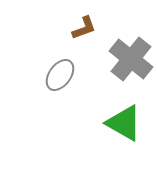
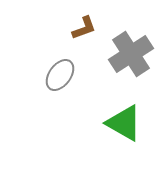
gray cross: moved 5 px up; rotated 18 degrees clockwise
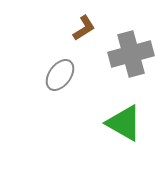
brown L-shape: rotated 12 degrees counterclockwise
gray cross: rotated 18 degrees clockwise
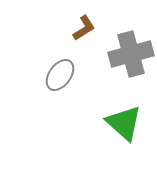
green triangle: rotated 12 degrees clockwise
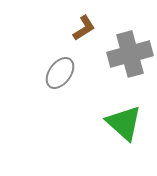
gray cross: moved 1 px left
gray ellipse: moved 2 px up
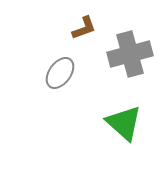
brown L-shape: rotated 12 degrees clockwise
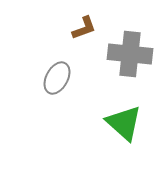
gray cross: rotated 21 degrees clockwise
gray ellipse: moved 3 px left, 5 px down; rotated 8 degrees counterclockwise
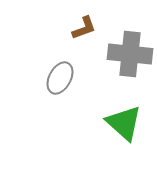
gray ellipse: moved 3 px right
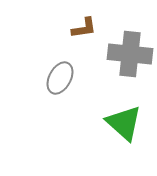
brown L-shape: rotated 12 degrees clockwise
